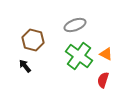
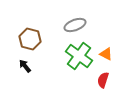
brown hexagon: moved 3 px left, 1 px up
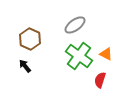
gray ellipse: rotated 15 degrees counterclockwise
brown hexagon: rotated 10 degrees clockwise
red semicircle: moved 3 px left
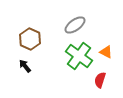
orange triangle: moved 2 px up
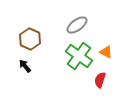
gray ellipse: moved 2 px right
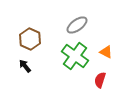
green cross: moved 4 px left
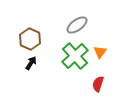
orange triangle: moved 6 px left; rotated 40 degrees clockwise
green cross: rotated 12 degrees clockwise
black arrow: moved 6 px right, 3 px up; rotated 72 degrees clockwise
red semicircle: moved 2 px left, 4 px down
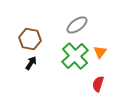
brown hexagon: rotated 15 degrees counterclockwise
